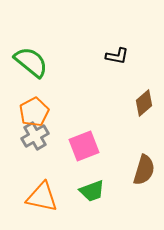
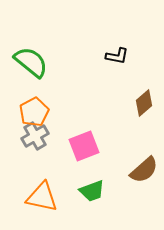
brown semicircle: rotated 32 degrees clockwise
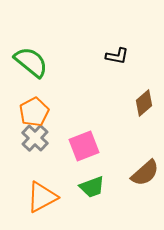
gray cross: moved 2 px down; rotated 16 degrees counterclockwise
brown semicircle: moved 1 px right, 3 px down
green trapezoid: moved 4 px up
orange triangle: rotated 40 degrees counterclockwise
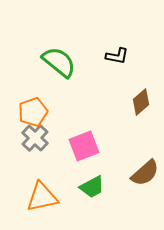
green semicircle: moved 28 px right
brown diamond: moved 3 px left, 1 px up
orange pentagon: moved 1 px left; rotated 8 degrees clockwise
green trapezoid: rotated 8 degrees counterclockwise
orange triangle: rotated 16 degrees clockwise
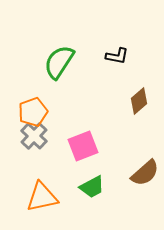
green semicircle: rotated 96 degrees counterclockwise
brown diamond: moved 2 px left, 1 px up
gray cross: moved 1 px left, 2 px up
pink square: moved 1 px left
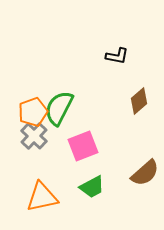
green semicircle: moved 46 px down; rotated 6 degrees counterclockwise
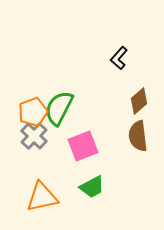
black L-shape: moved 2 px right, 2 px down; rotated 120 degrees clockwise
brown semicircle: moved 7 px left, 37 px up; rotated 124 degrees clockwise
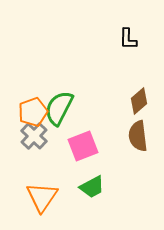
black L-shape: moved 9 px right, 19 px up; rotated 40 degrees counterclockwise
orange triangle: rotated 44 degrees counterclockwise
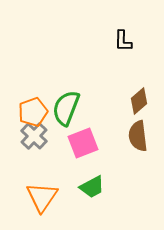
black L-shape: moved 5 px left, 2 px down
green semicircle: moved 7 px right; rotated 6 degrees counterclockwise
pink square: moved 3 px up
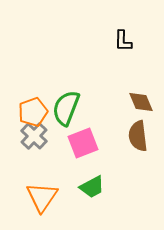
brown diamond: moved 2 px right, 1 px down; rotated 72 degrees counterclockwise
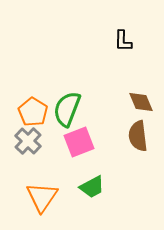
green semicircle: moved 1 px right, 1 px down
orange pentagon: rotated 20 degrees counterclockwise
gray cross: moved 6 px left, 5 px down
pink square: moved 4 px left, 1 px up
